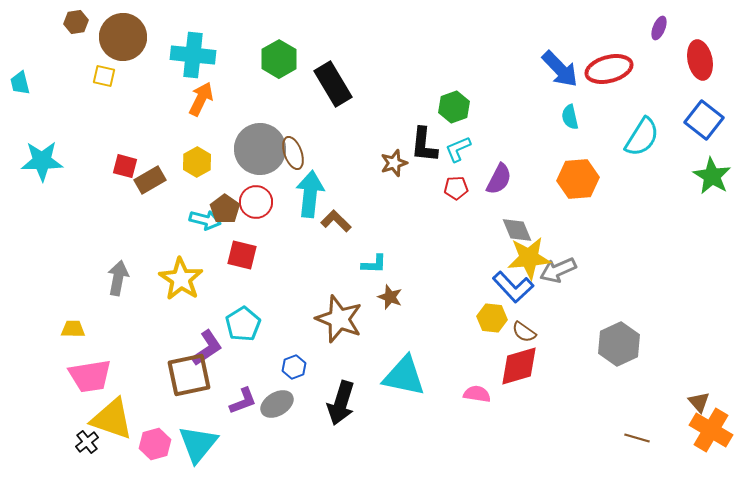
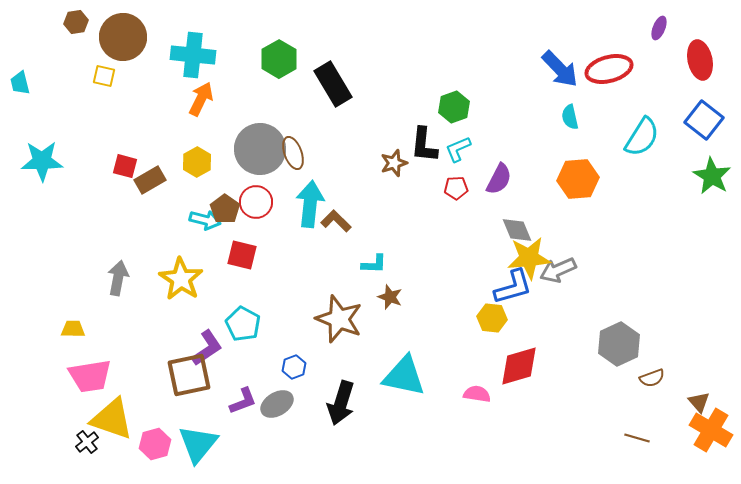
cyan arrow at (310, 194): moved 10 px down
blue L-shape at (513, 287): rotated 63 degrees counterclockwise
cyan pentagon at (243, 324): rotated 12 degrees counterclockwise
brown semicircle at (524, 332): moved 128 px right, 46 px down; rotated 55 degrees counterclockwise
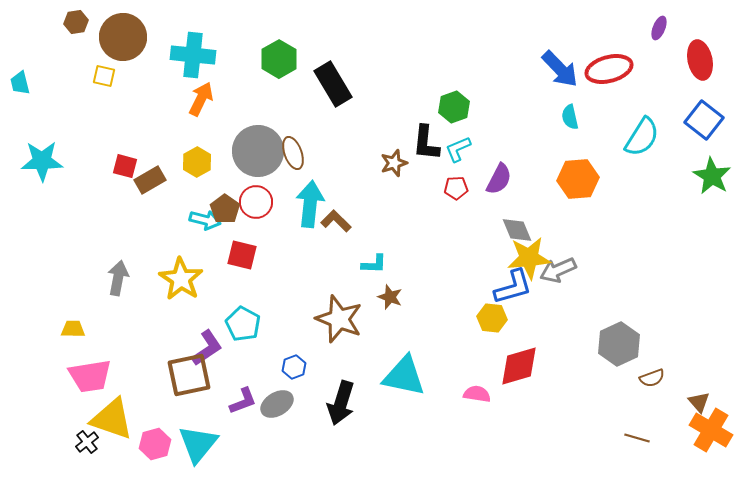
black L-shape at (424, 145): moved 2 px right, 2 px up
gray circle at (260, 149): moved 2 px left, 2 px down
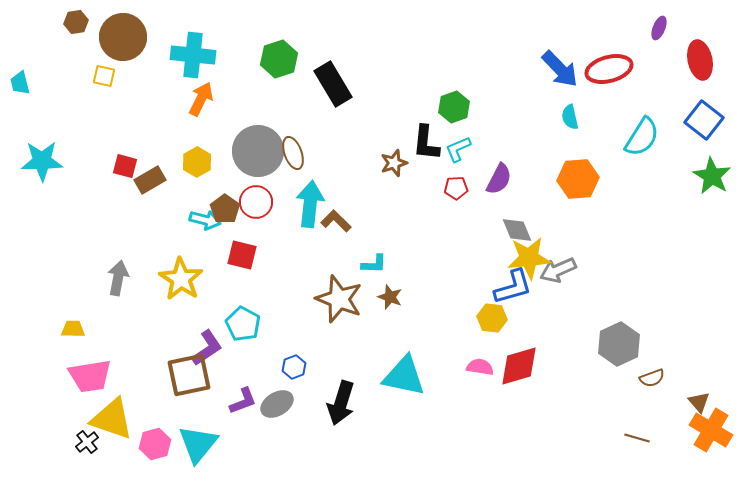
green hexagon at (279, 59): rotated 12 degrees clockwise
brown star at (339, 319): moved 20 px up
pink semicircle at (477, 394): moved 3 px right, 27 px up
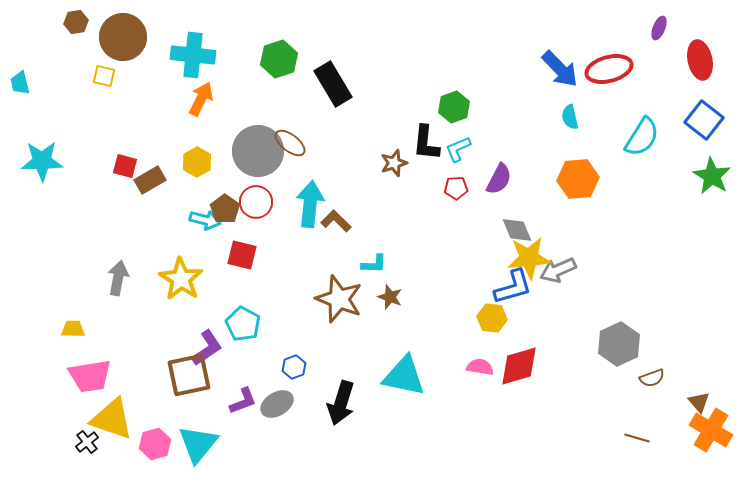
brown ellipse at (293, 153): moved 3 px left, 10 px up; rotated 32 degrees counterclockwise
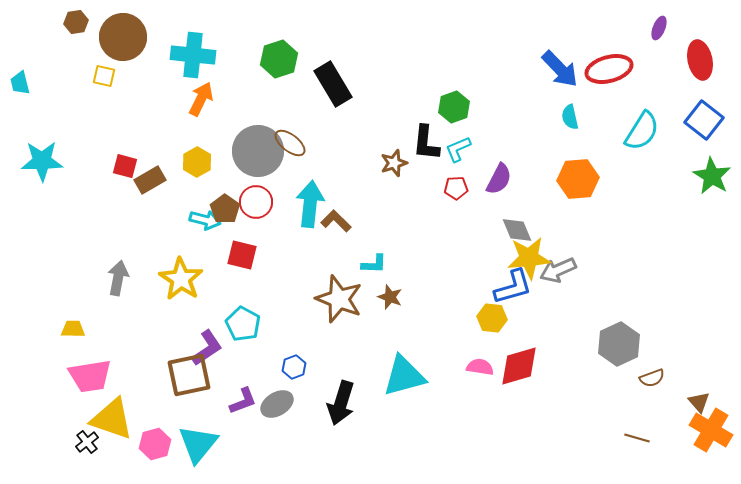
cyan semicircle at (642, 137): moved 6 px up
cyan triangle at (404, 376): rotated 27 degrees counterclockwise
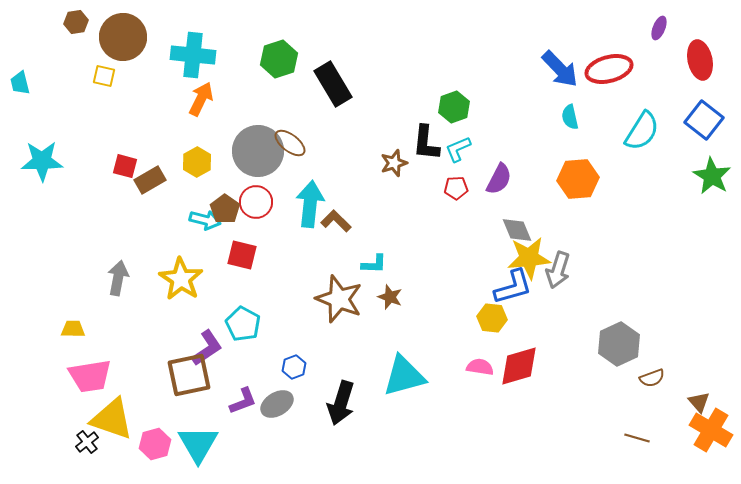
gray arrow at (558, 270): rotated 48 degrees counterclockwise
cyan triangle at (198, 444): rotated 9 degrees counterclockwise
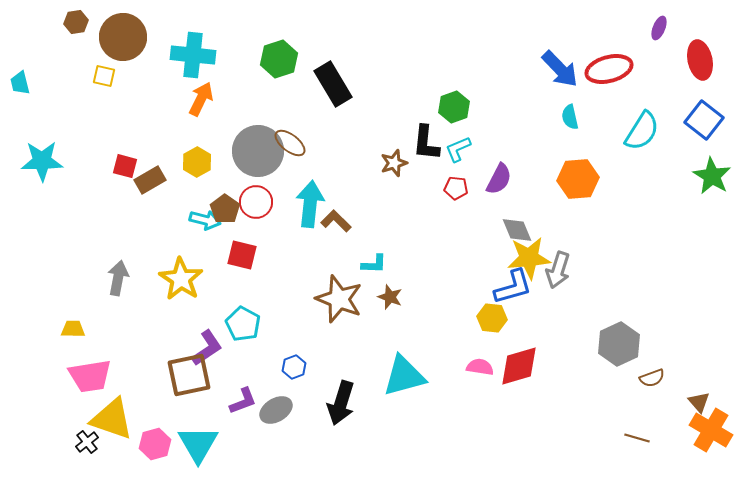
red pentagon at (456, 188): rotated 10 degrees clockwise
gray ellipse at (277, 404): moved 1 px left, 6 px down
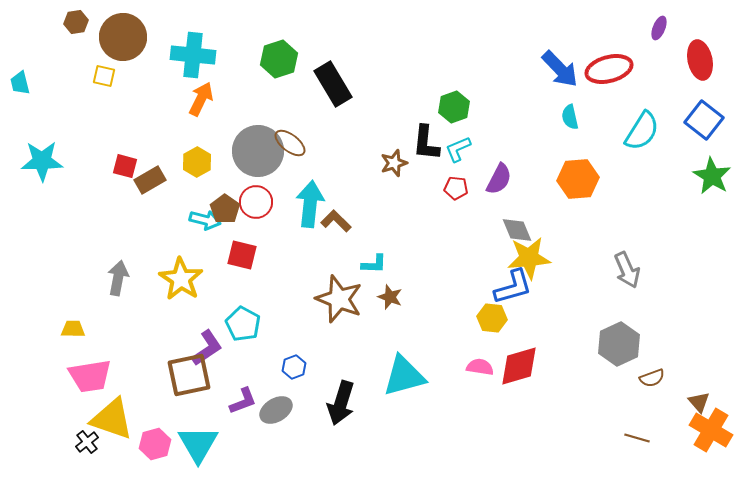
gray arrow at (558, 270): moved 69 px right; rotated 42 degrees counterclockwise
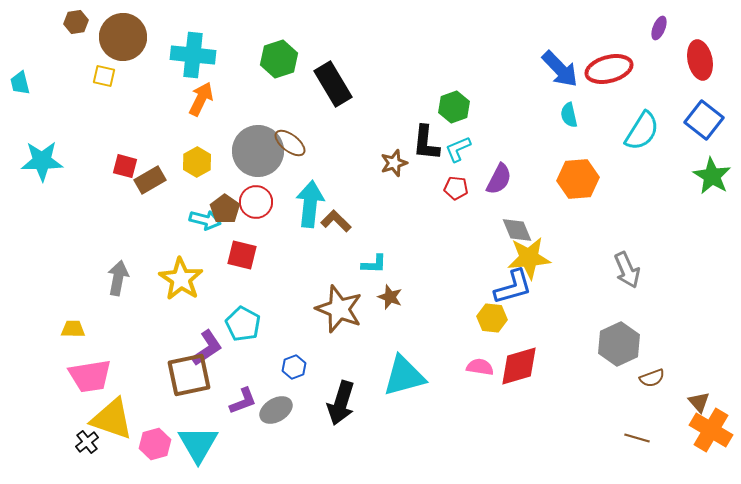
cyan semicircle at (570, 117): moved 1 px left, 2 px up
brown star at (339, 299): moved 10 px down
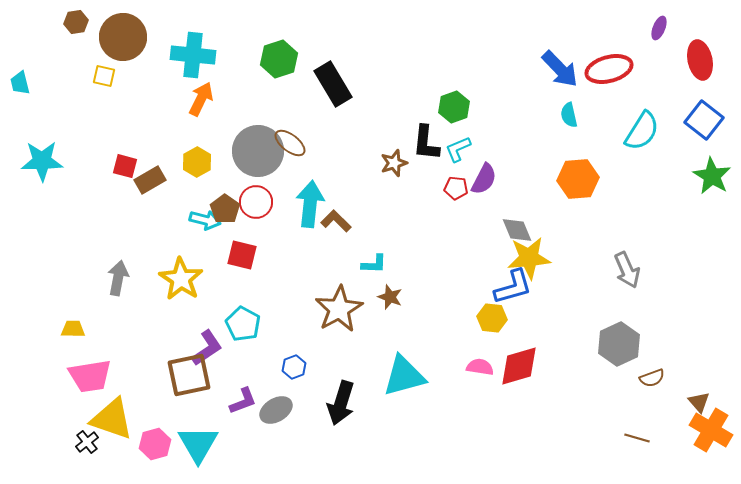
purple semicircle at (499, 179): moved 15 px left
brown star at (339, 309): rotated 21 degrees clockwise
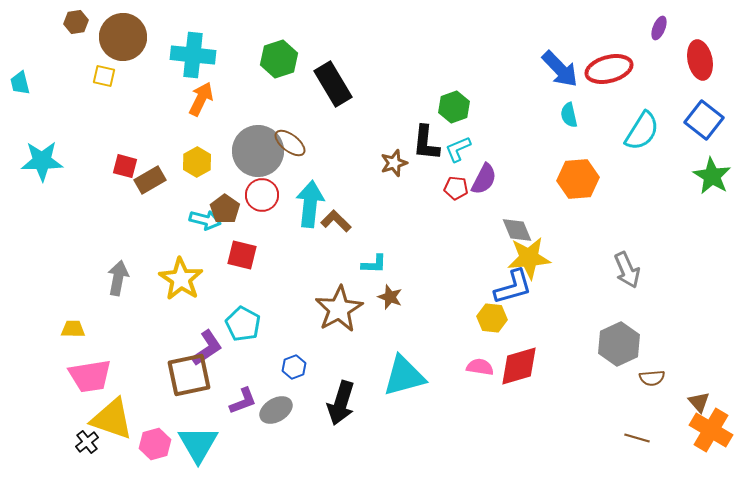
red circle at (256, 202): moved 6 px right, 7 px up
brown semicircle at (652, 378): rotated 15 degrees clockwise
